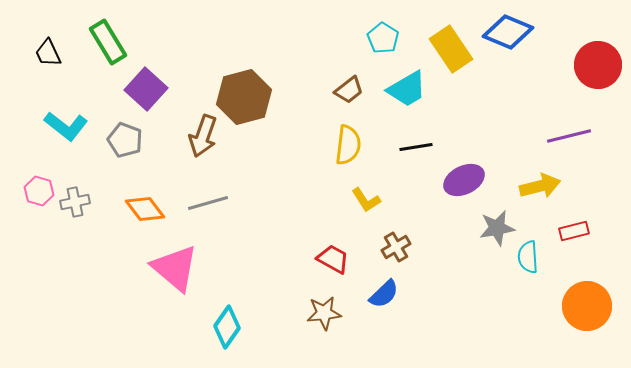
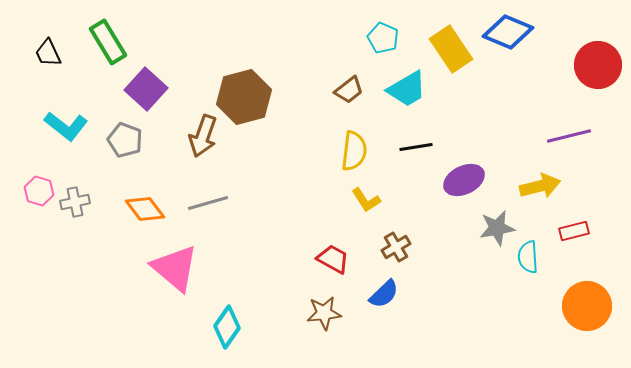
cyan pentagon: rotated 8 degrees counterclockwise
yellow semicircle: moved 6 px right, 6 px down
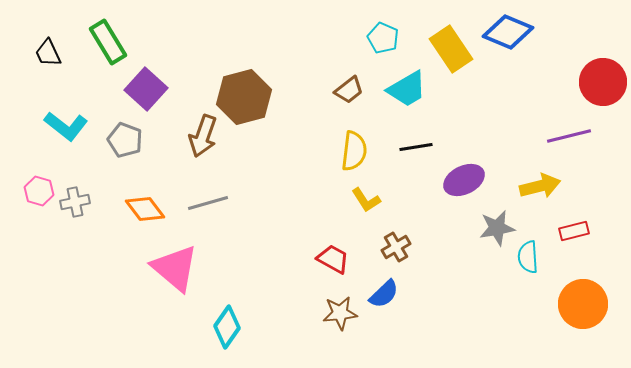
red circle: moved 5 px right, 17 px down
orange circle: moved 4 px left, 2 px up
brown star: moved 16 px right
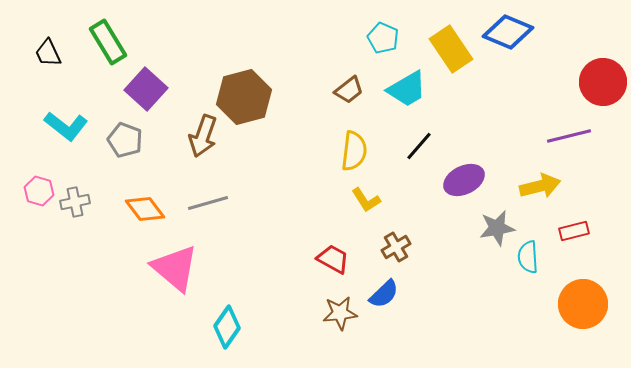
black line: moved 3 px right, 1 px up; rotated 40 degrees counterclockwise
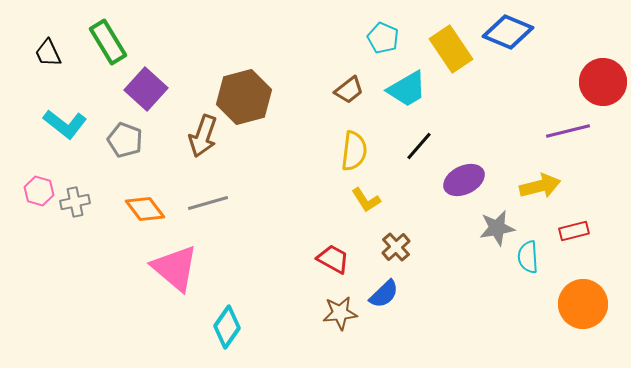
cyan L-shape: moved 1 px left, 2 px up
purple line: moved 1 px left, 5 px up
brown cross: rotated 12 degrees counterclockwise
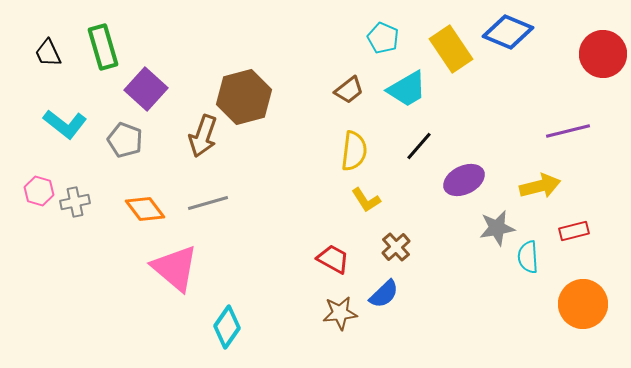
green rectangle: moved 5 px left, 5 px down; rotated 15 degrees clockwise
red circle: moved 28 px up
